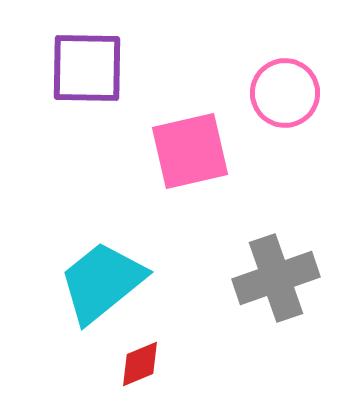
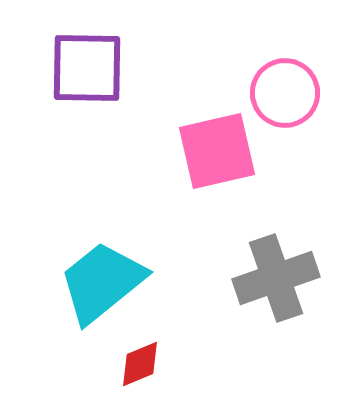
pink square: moved 27 px right
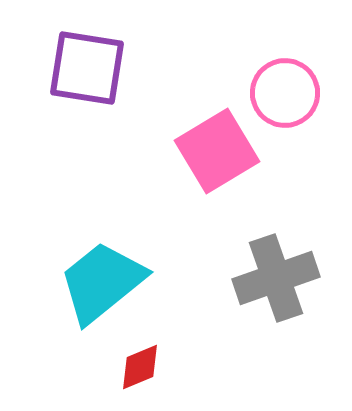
purple square: rotated 8 degrees clockwise
pink square: rotated 18 degrees counterclockwise
red diamond: moved 3 px down
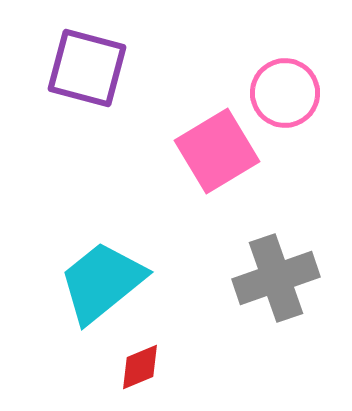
purple square: rotated 6 degrees clockwise
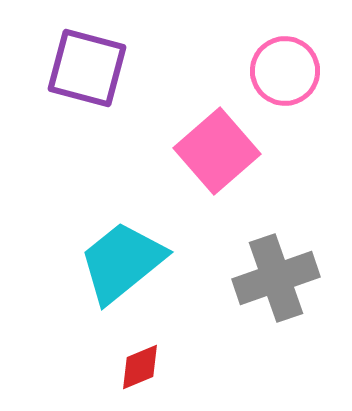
pink circle: moved 22 px up
pink square: rotated 10 degrees counterclockwise
cyan trapezoid: moved 20 px right, 20 px up
